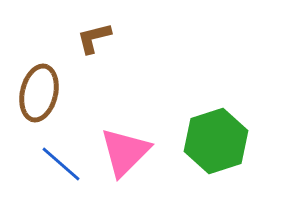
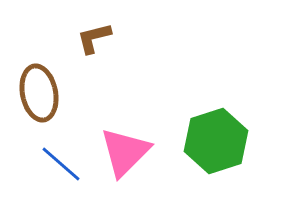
brown ellipse: rotated 24 degrees counterclockwise
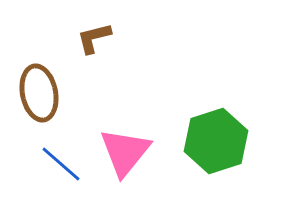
pink triangle: rotated 6 degrees counterclockwise
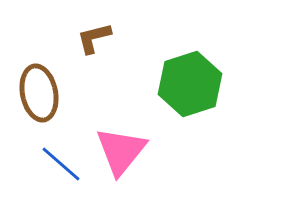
green hexagon: moved 26 px left, 57 px up
pink triangle: moved 4 px left, 1 px up
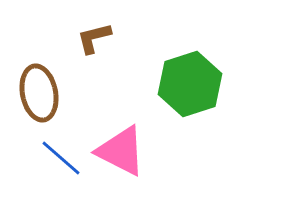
pink triangle: rotated 42 degrees counterclockwise
blue line: moved 6 px up
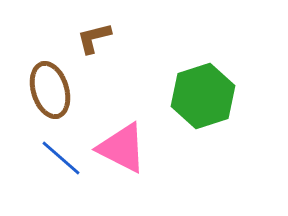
green hexagon: moved 13 px right, 12 px down
brown ellipse: moved 11 px right, 3 px up; rotated 6 degrees counterclockwise
pink triangle: moved 1 px right, 3 px up
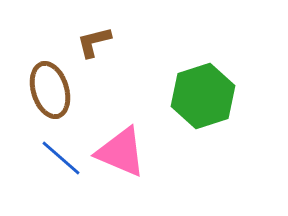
brown L-shape: moved 4 px down
pink triangle: moved 1 px left, 4 px down; rotated 4 degrees counterclockwise
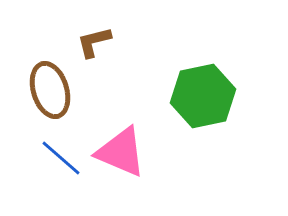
green hexagon: rotated 6 degrees clockwise
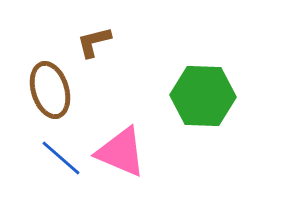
green hexagon: rotated 14 degrees clockwise
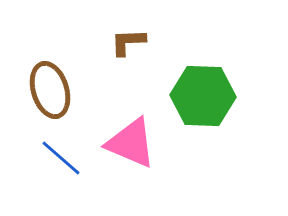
brown L-shape: moved 34 px right; rotated 12 degrees clockwise
pink triangle: moved 10 px right, 9 px up
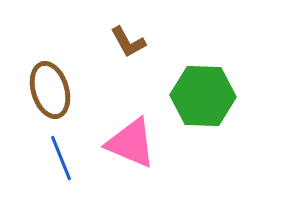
brown L-shape: rotated 117 degrees counterclockwise
blue line: rotated 27 degrees clockwise
